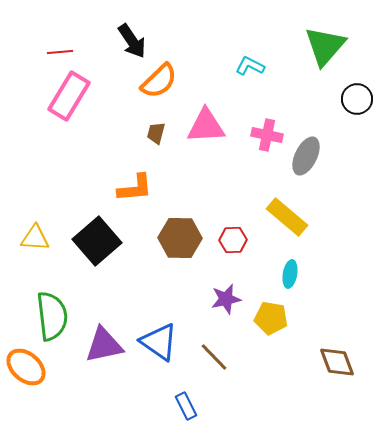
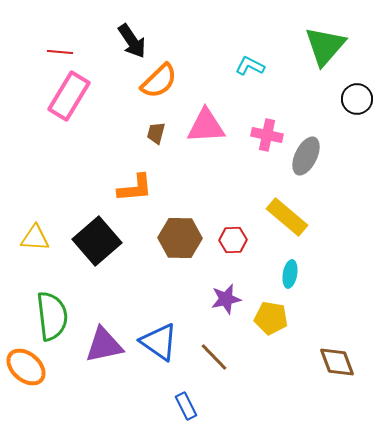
red line: rotated 10 degrees clockwise
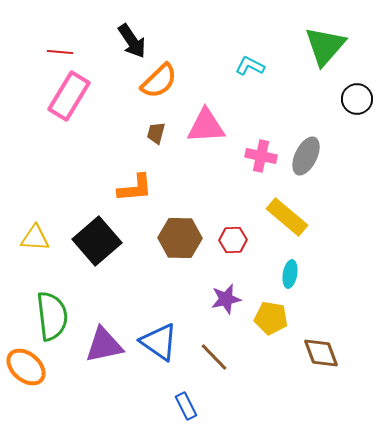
pink cross: moved 6 px left, 21 px down
brown diamond: moved 16 px left, 9 px up
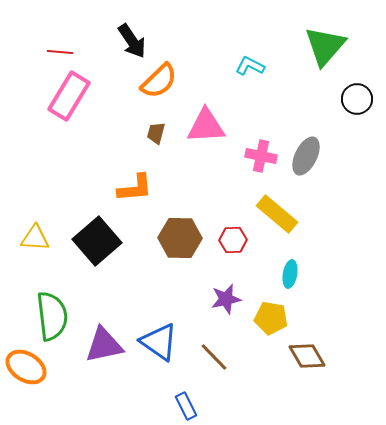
yellow rectangle: moved 10 px left, 3 px up
brown diamond: moved 14 px left, 3 px down; rotated 9 degrees counterclockwise
orange ellipse: rotated 9 degrees counterclockwise
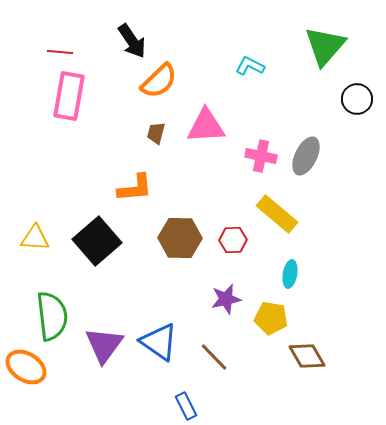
pink rectangle: rotated 21 degrees counterclockwise
purple triangle: rotated 42 degrees counterclockwise
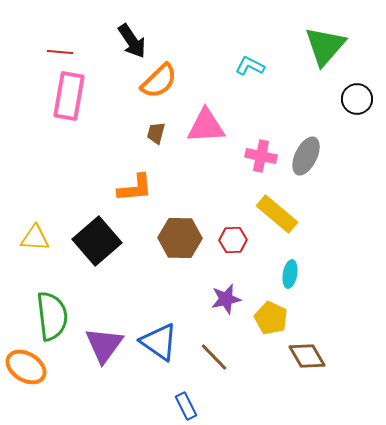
yellow pentagon: rotated 16 degrees clockwise
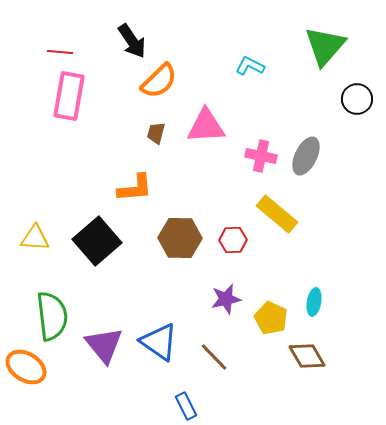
cyan ellipse: moved 24 px right, 28 px down
purple triangle: rotated 15 degrees counterclockwise
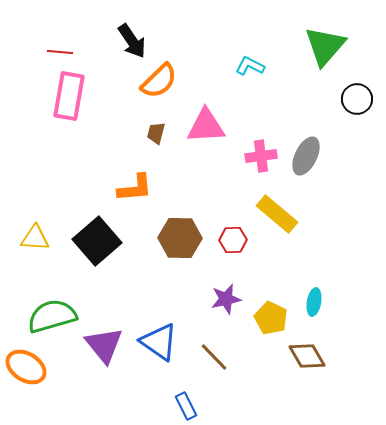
pink cross: rotated 20 degrees counterclockwise
green semicircle: rotated 99 degrees counterclockwise
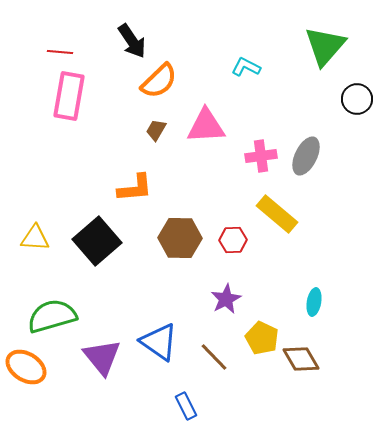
cyan L-shape: moved 4 px left, 1 px down
brown trapezoid: moved 3 px up; rotated 15 degrees clockwise
purple star: rotated 16 degrees counterclockwise
yellow pentagon: moved 9 px left, 20 px down
purple triangle: moved 2 px left, 12 px down
brown diamond: moved 6 px left, 3 px down
